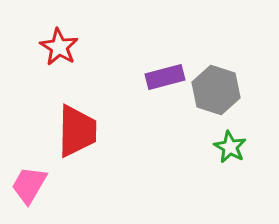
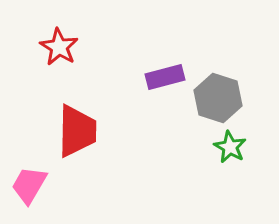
gray hexagon: moved 2 px right, 8 px down
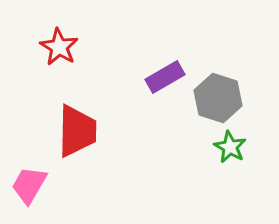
purple rectangle: rotated 15 degrees counterclockwise
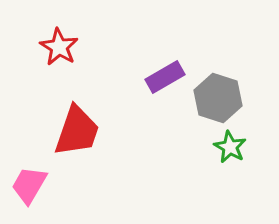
red trapezoid: rotated 18 degrees clockwise
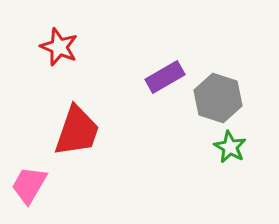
red star: rotated 9 degrees counterclockwise
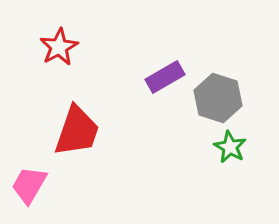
red star: rotated 21 degrees clockwise
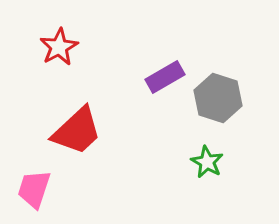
red trapezoid: rotated 28 degrees clockwise
green star: moved 23 px left, 15 px down
pink trapezoid: moved 5 px right, 4 px down; rotated 12 degrees counterclockwise
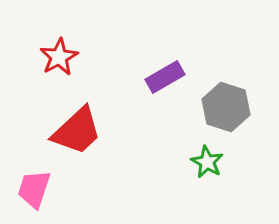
red star: moved 10 px down
gray hexagon: moved 8 px right, 9 px down
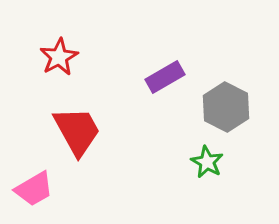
gray hexagon: rotated 9 degrees clockwise
red trapezoid: rotated 76 degrees counterclockwise
pink trapezoid: rotated 138 degrees counterclockwise
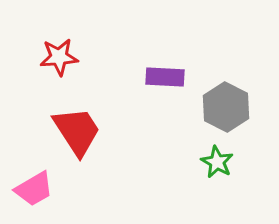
red star: rotated 24 degrees clockwise
purple rectangle: rotated 33 degrees clockwise
red trapezoid: rotated 4 degrees counterclockwise
green star: moved 10 px right
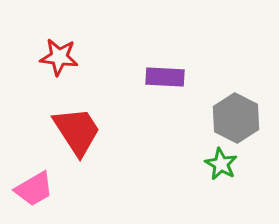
red star: rotated 12 degrees clockwise
gray hexagon: moved 10 px right, 11 px down
green star: moved 4 px right, 2 px down
